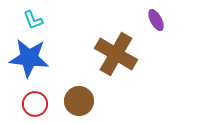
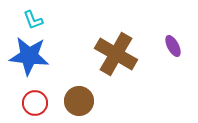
purple ellipse: moved 17 px right, 26 px down
blue star: moved 2 px up
red circle: moved 1 px up
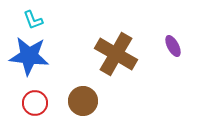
brown circle: moved 4 px right
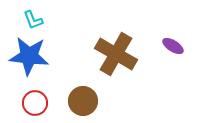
purple ellipse: rotated 30 degrees counterclockwise
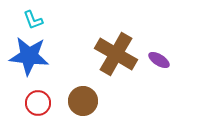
purple ellipse: moved 14 px left, 14 px down
red circle: moved 3 px right
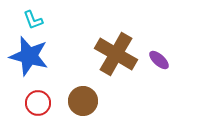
blue star: rotated 9 degrees clockwise
purple ellipse: rotated 10 degrees clockwise
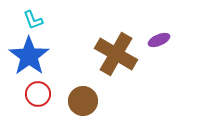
blue star: rotated 21 degrees clockwise
purple ellipse: moved 20 px up; rotated 65 degrees counterclockwise
red circle: moved 9 px up
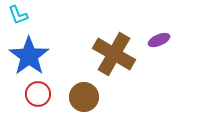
cyan L-shape: moved 15 px left, 5 px up
brown cross: moved 2 px left
brown circle: moved 1 px right, 4 px up
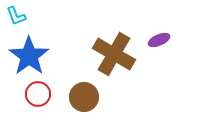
cyan L-shape: moved 2 px left, 1 px down
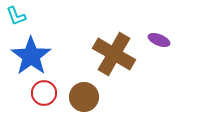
purple ellipse: rotated 45 degrees clockwise
blue star: moved 2 px right
red circle: moved 6 px right, 1 px up
